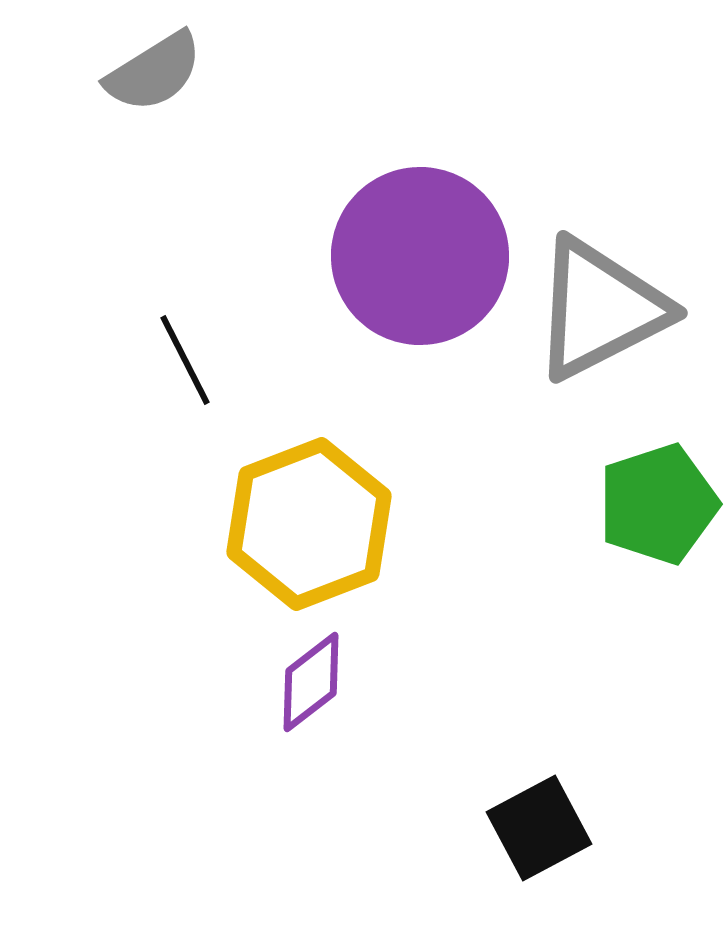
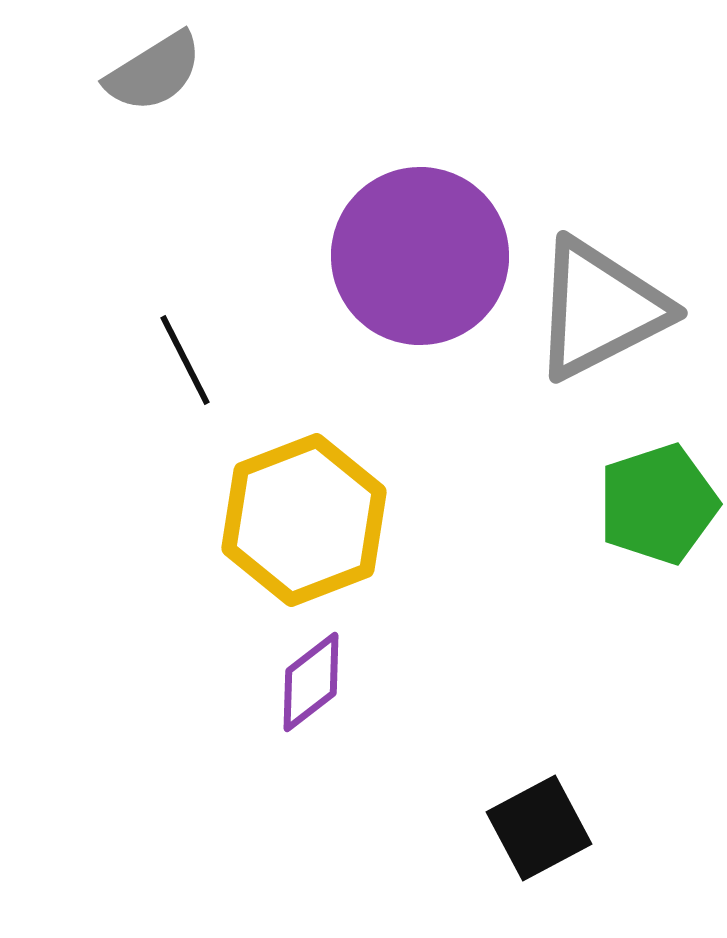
yellow hexagon: moved 5 px left, 4 px up
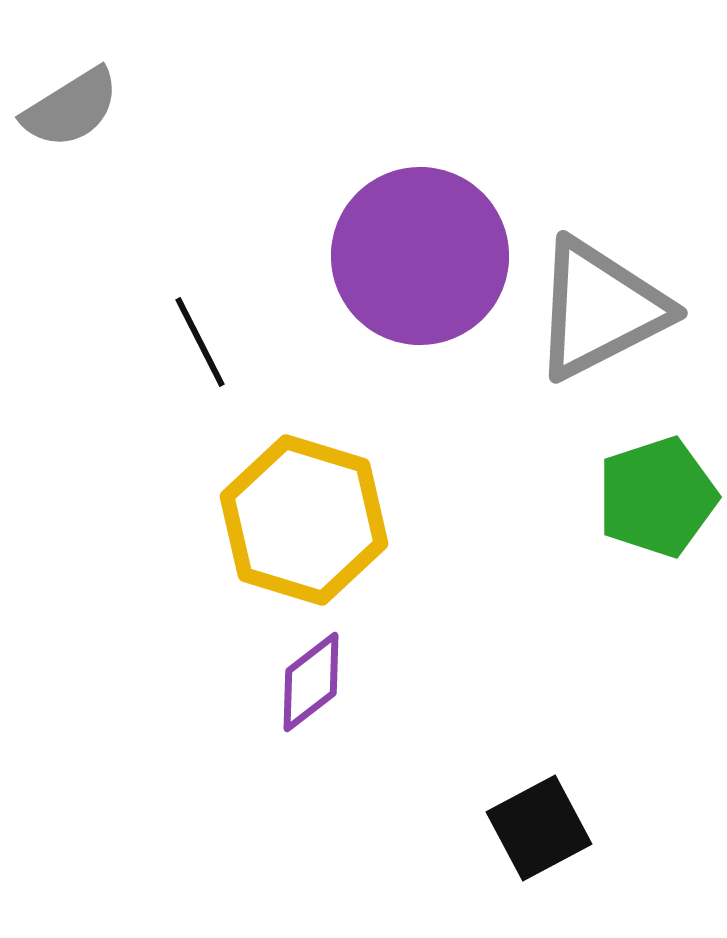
gray semicircle: moved 83 px left, 36 px down
black line: moved 15 px right, 18 px up
green pentagon: moved 1 px left, 7 px up
yellow hexagon: rotated 22 degrees counterclockwise
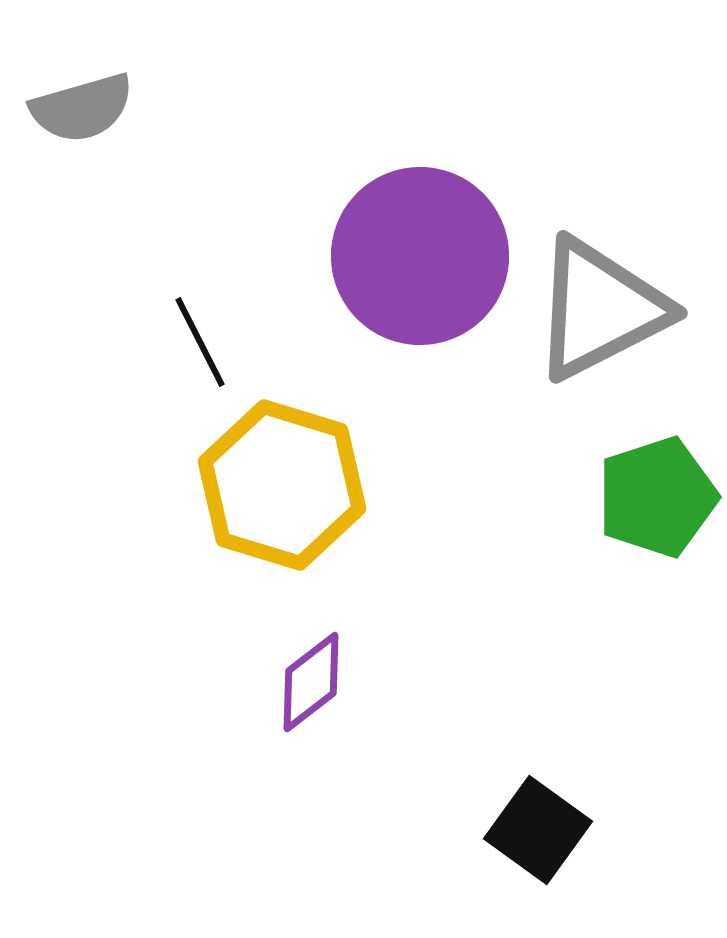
gray semicircle: moved 11 px right; rotated 16 degrees clockwise
yellow hexagon: moved 22 px left, 35 px up
black square: moved 1 px left, 2 px down; rotated 26 degrees counterclockwise
